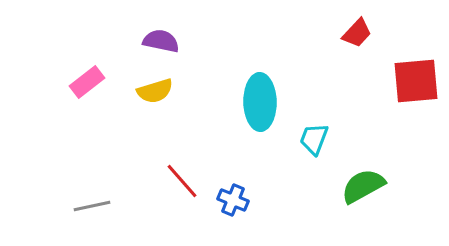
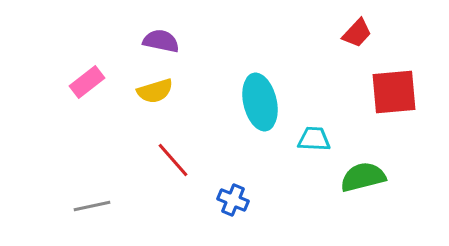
red square: moved 22 px left, 11 px down
cyan ellipse: rotated 12 degrees counterclockwise
cyan trapezoid: rotated 72 degrees clockwise
red line: moved 9 px left, 21 px up
green semicircle: moved 9 px up; rotated 15 degrees clockwise
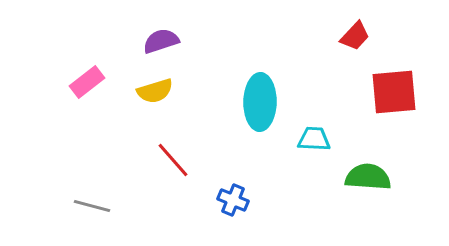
red trapezoid: moved 2 px left, 3 px down
purple semicircle: rotated 30 degrees counterclockwise
cyan ellipse: rotated 14 degrees clockwise
green semicircle: moved 5 px right; rotated 18 degrees clockwise
gray line: rotated 27 degrees clockwise
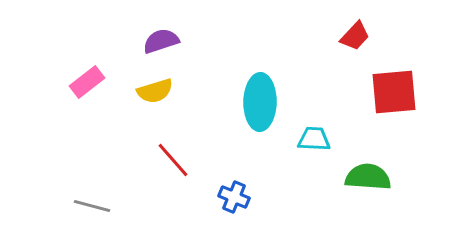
blue cross: moved 1 px right, 3 px up
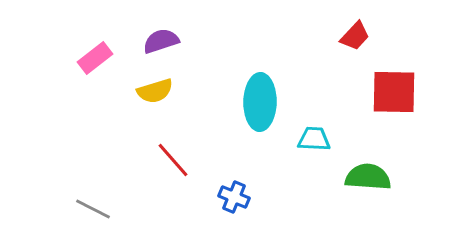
pink rectangle: moved 8 px right, 24 px up
red square: rotated 6 degrees clockwise
gray line: moved 1 px right, 3 px down; rotated 12 degrees clockwise
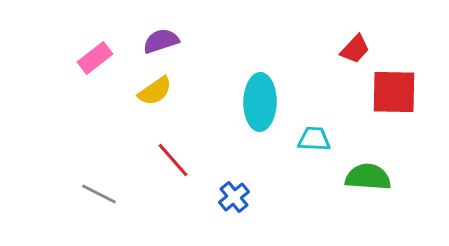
red trapezoid: moved 13 px down
yellow semicircle: rotated 18 degrees counterclockwise
blue cross: rotated 28 degrees clockwise
gray line: moved 6 px right, 15 px up
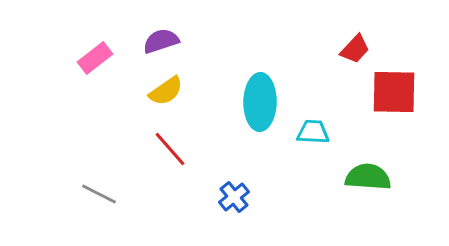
yellow semicircle: moved 11 px right
cyan trapezoid: moved 1 px left, 7 px up
red line: moved 3 px left, 11 px up
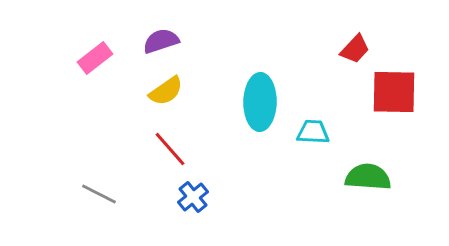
blue cross: moved 41 px left
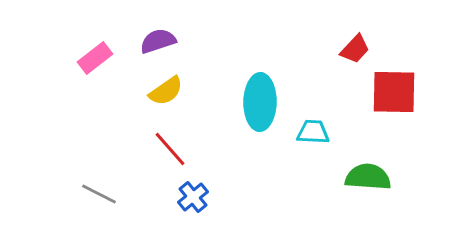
purple semicircle: moved 3 px left
